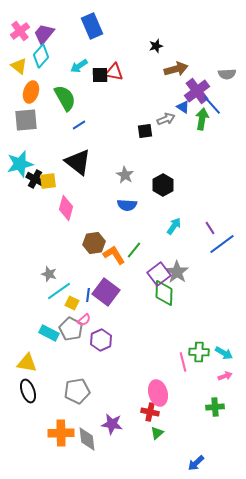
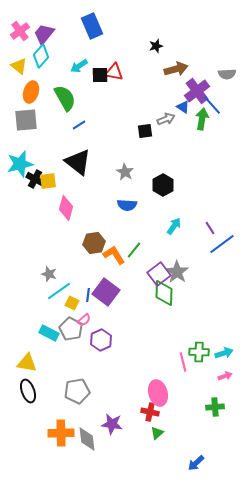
gray star at (125, 175): moved 3 px up
cyan arrow at (224, 353): rotated 48 degrees counterclockwise
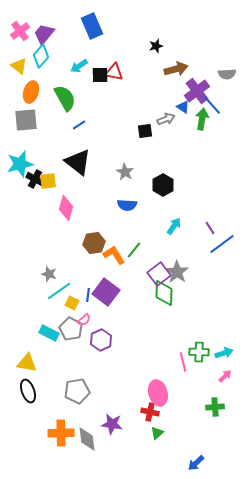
pink arrow at (225, 376): rotated 24 degrees counterclockwise
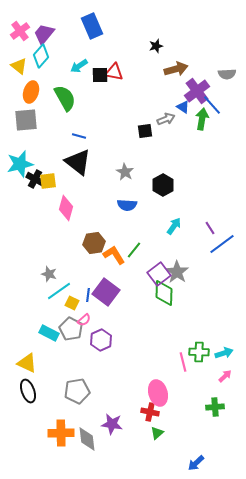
blue line at (79, 125): moved 11 px down; rotated 48 degrees clockwise
yellow triangle at (27, 363): rotated 15 degrees clockwise
